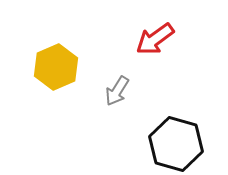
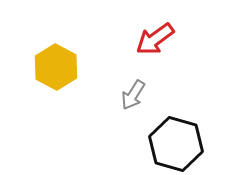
yellow hexagon: rotated 9 degrees counterclockwise
gray arrow: moved 16 px right, 4 px down
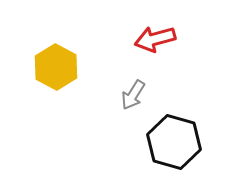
red arrow: rotated 21 degrees clockwise
black hexagon: moved 2 px left, 2 px up
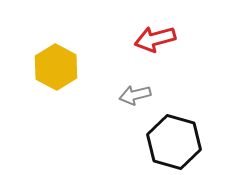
gray arrow: moved 2 px right; rotated 44 degrees clockwise
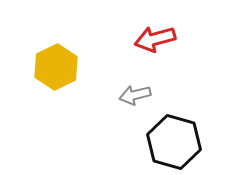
yellow hexagon: rotated 6 degrees clockwise
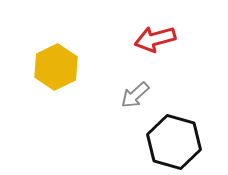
gray arrow: rotated 28 degrees counterclockwise
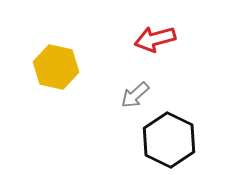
yellow hexagon: rotated 21 degrees counterclockwise
black hexagon: moved 5 px left, 2 px up; rotated 10 degrees clockwise
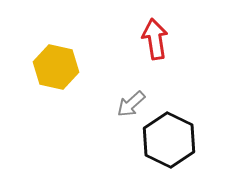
red arrow: rotated 96 degrees clockwise
gray arrow: moved 4 px left, 9 px down
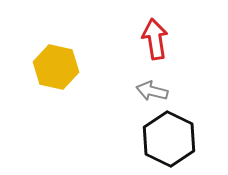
gray arrow: moved 21 px right, 13 px up; rotated 56 degrees clockwise
black hexagon: moved 1 px up
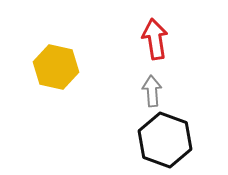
gray arrow: rotated 72 degrees clockwise
black hexagon: moved 4 px left, 1 px down; rotated 6 degrees counterclockwise
